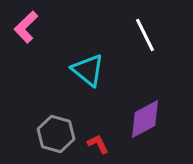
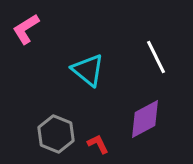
pink L-shape: moved 2 px down; rotated 12 degrees clockwise
white line: moved 11 px right, 22 px down
gray hexagon: rotated 6 degrees clockwise
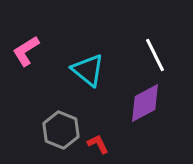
pink L-shape: moved 22 px down
white line: moved 1 px left, 2 px up
purple diamond: moved 16 px up
gray hexagon: moved 5 px right, 4 px up
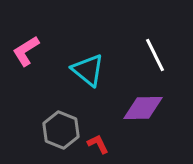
purple diamond: moved 2 px left, 5 px down; rotated 27 degrees clockwise
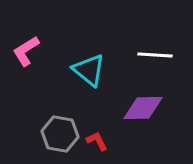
white line: rotated 60 degrees counterclockwise
cyan triangle: moved 1 px right
gray hexagon: moved 1 px left, 4 px down; rotated 12 degrees counterclockwise
red L-shape: moved 1 px left, 3 px up
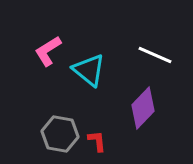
pink L-shape: moved 22 px right
white line: rotated 20 degrees clockwise
purple diamond: rotated 45 degrees counterclockwise
red L-shape: rotated 20 degrees clockwise
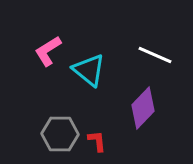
gray hexagon: rotated 9 degrees counterclockwise
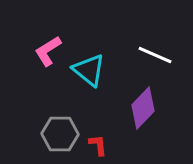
red L-shape: moved 1 px right, 4 px down
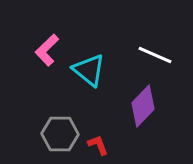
pink L-shape: moved 1 px left, 1 px up; rotated 12 degrees counterclockwise
purple diamond: moved 2 px up
red L-shape: rotated 15 degrees counterclockwise
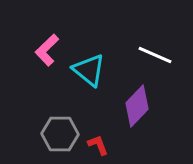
purple diamond: moved 6 px left
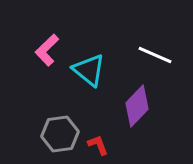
gray hexagon: rotated 9 degrees counterclockwise
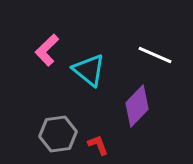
gray hexagon: moved 2 px left
